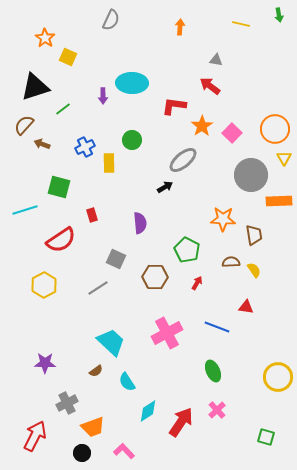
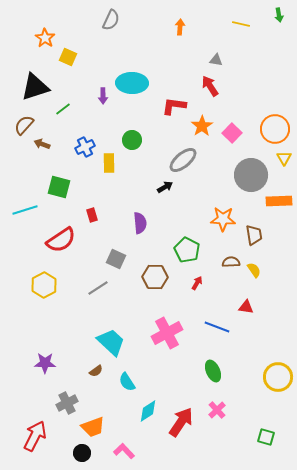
red arrow at (210, 86): rotated 20 degrees clockwise
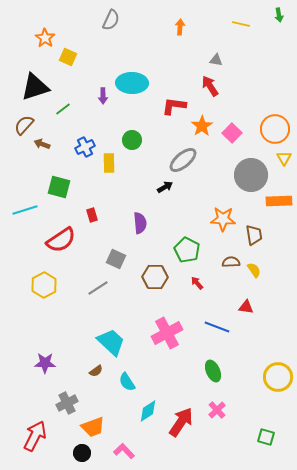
red arrow at (197, 283): rotated 72 degrees counterclockwise
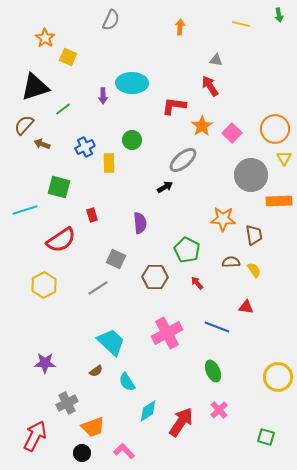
pink cross at (217, 410): moved 2 px right
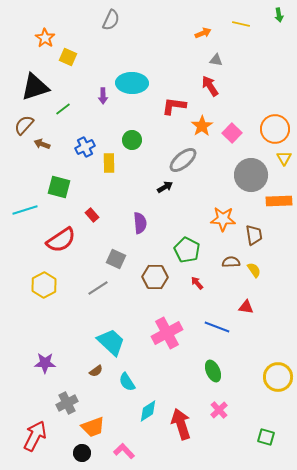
orange arrow at (180, 27): moved 23 px right, 6 px down; rotated 63 degrees clockwise
red rectangle at (92, 215): rotated 24 degrees counterclockwise
red arrow at (181, 422): moved 2 px down; rotated 52 degrees counterclockwise
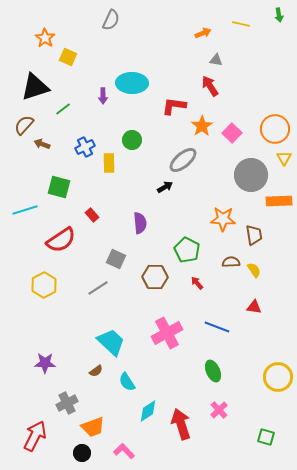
red triangle at (246, 307): moved 8 px right
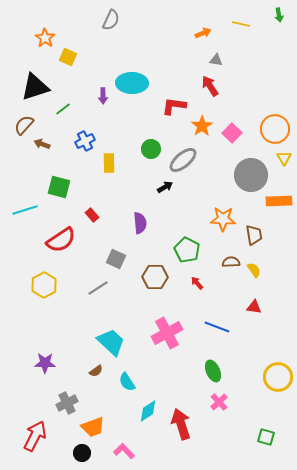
green circle at (132, 140): moved 19 px right, 9 px down
blue cross at (85, 147): moved 6 px up
pink cross at (219, 410): moved 8 px up
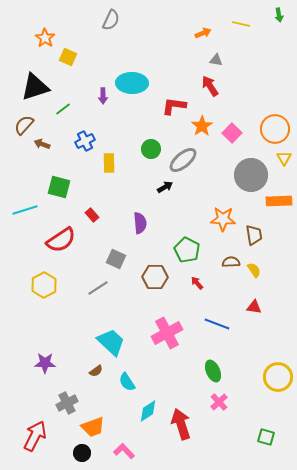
blue line at (217, 327): moved 3 px up
